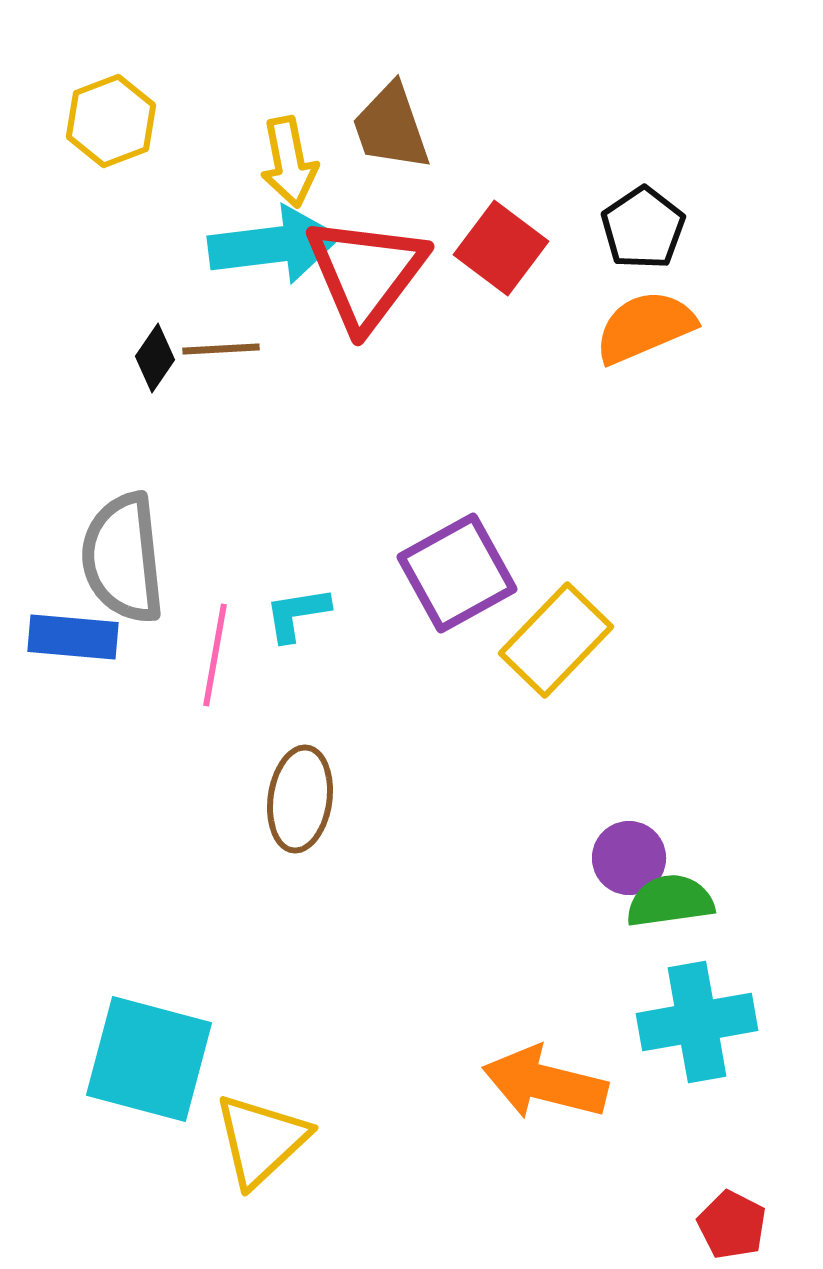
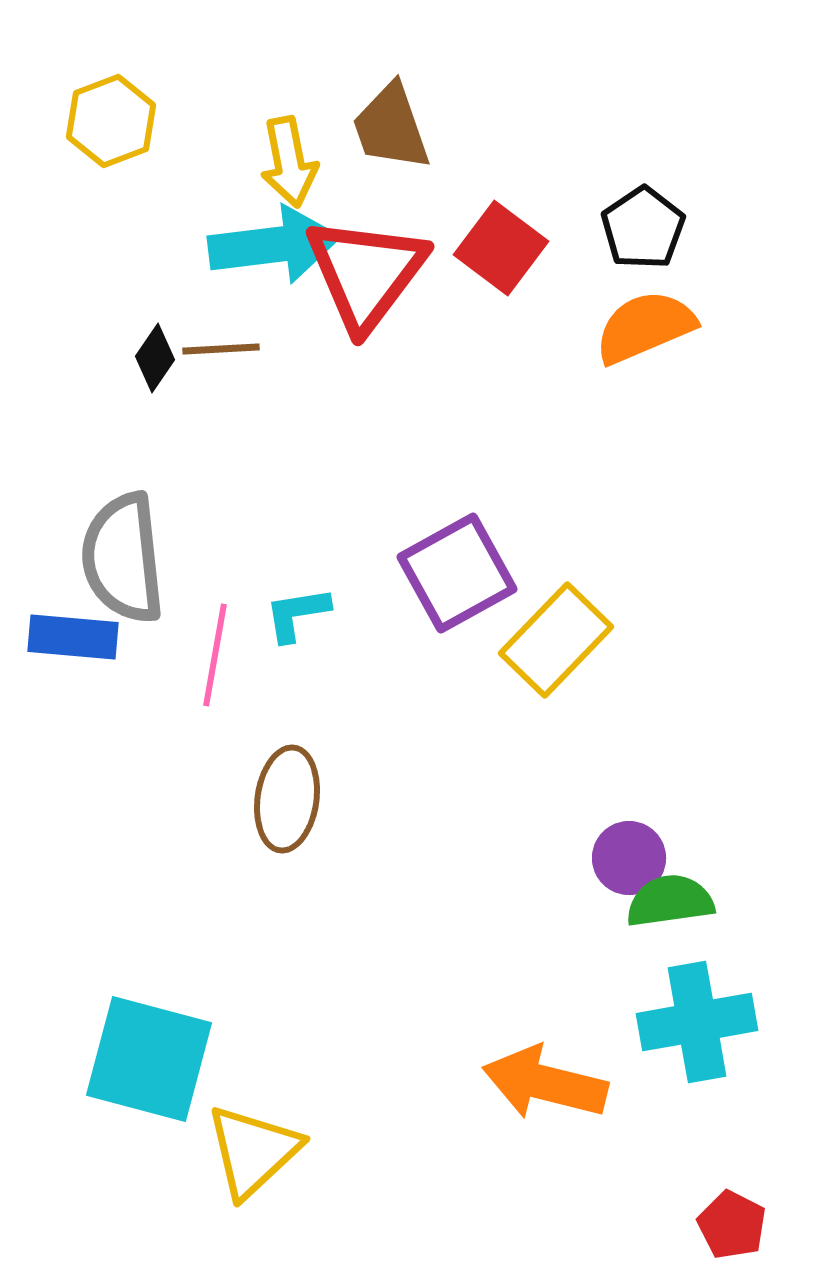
brown ellipse: moved 13 px left
yellow triangle: moved 8 px left, 11 px down
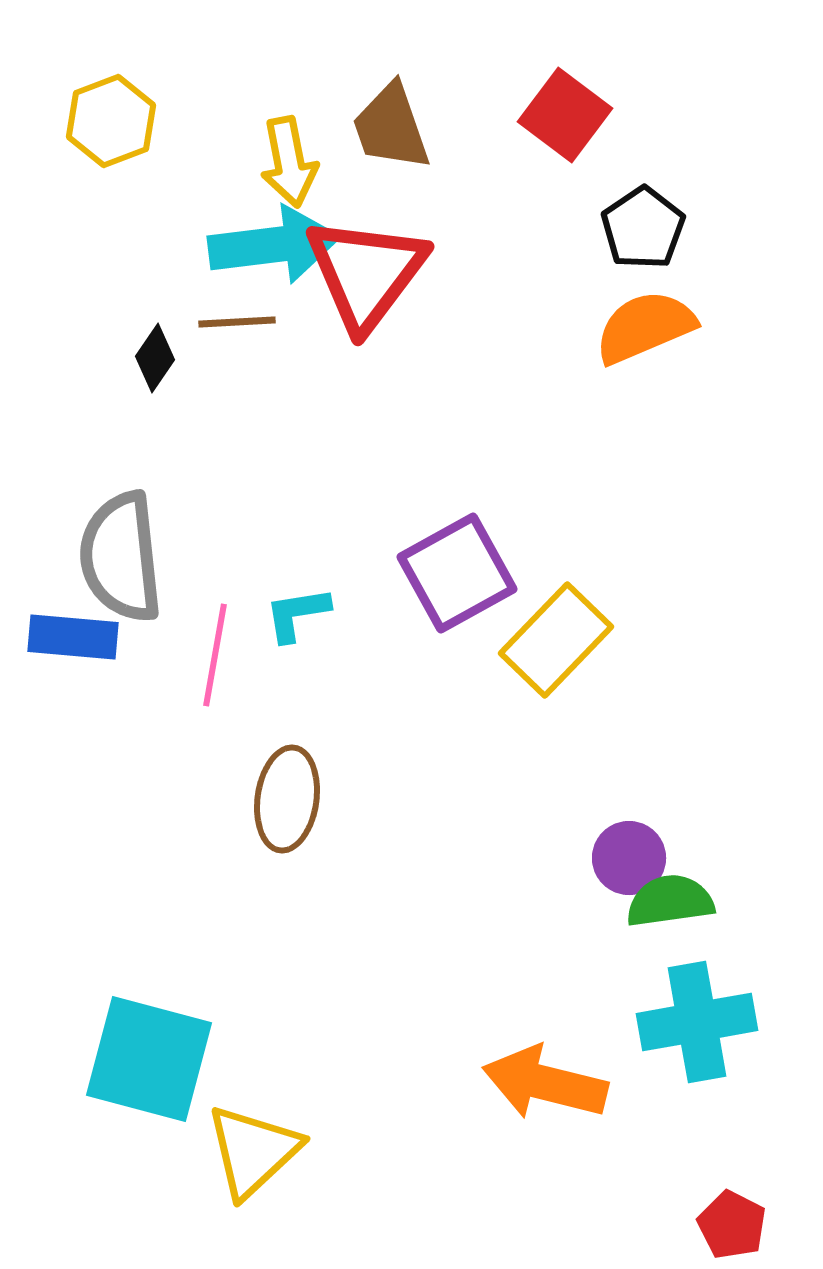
red square: moved 64 px right, 133 px up
brown line: moved 16 px right, 27 px up
gray semicircle: moved 2 px left, 1 px up
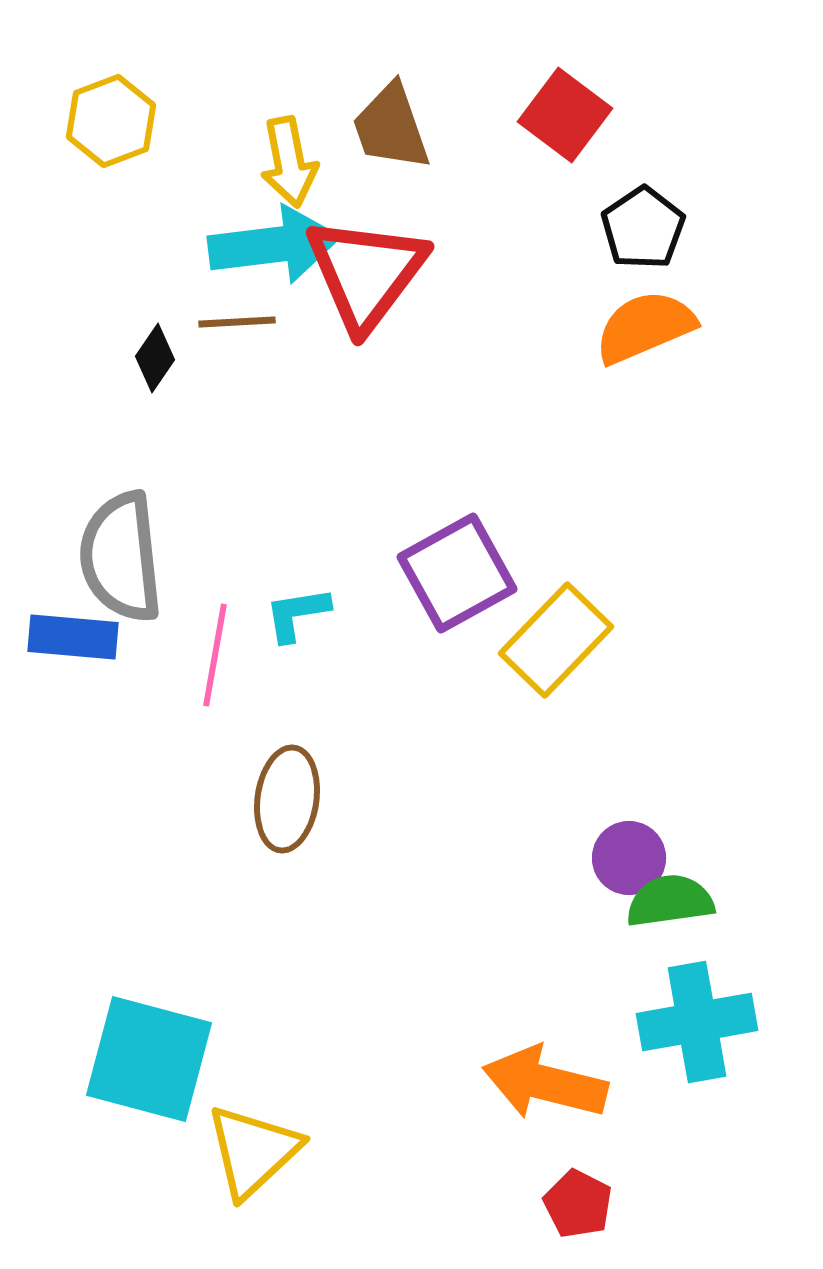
red pentagon: moved 154 px left, 21 px up
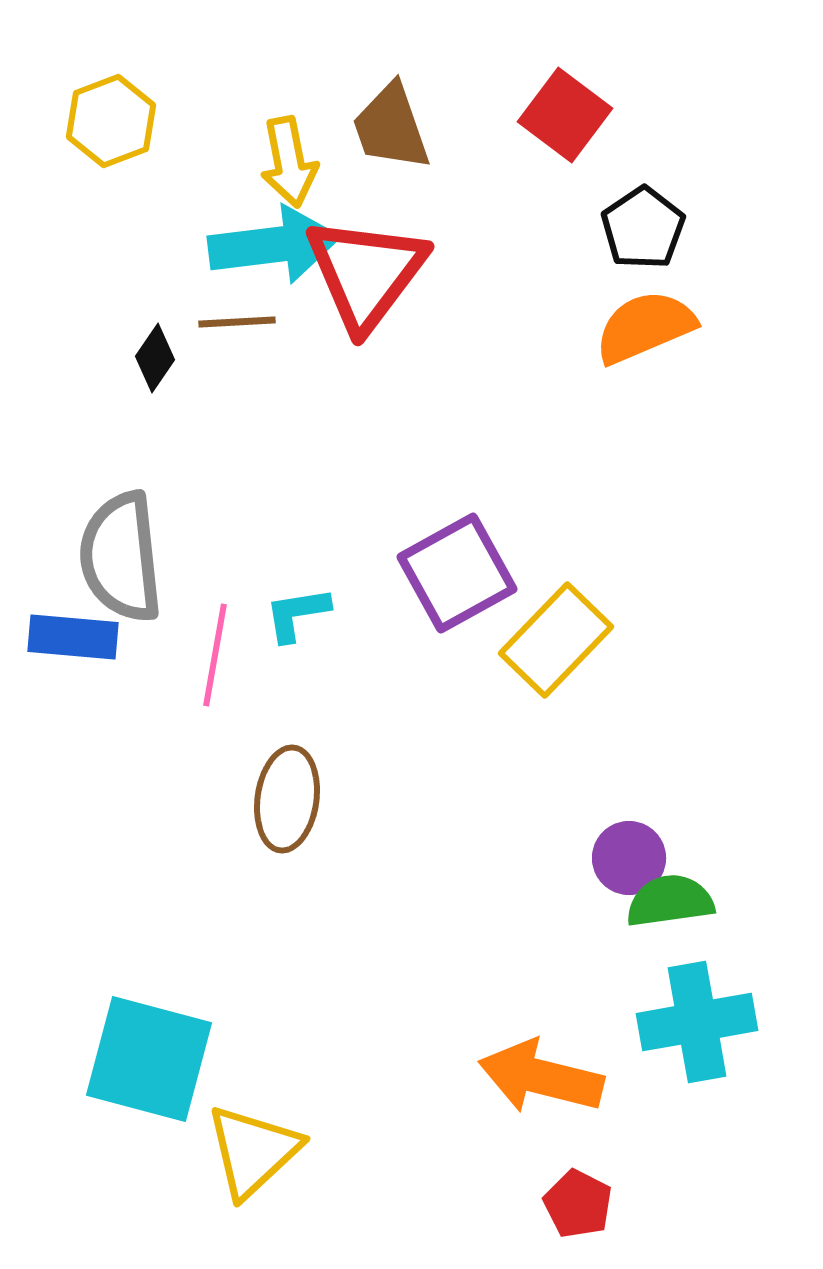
orange arrow: moved 4 px left, 6 px up
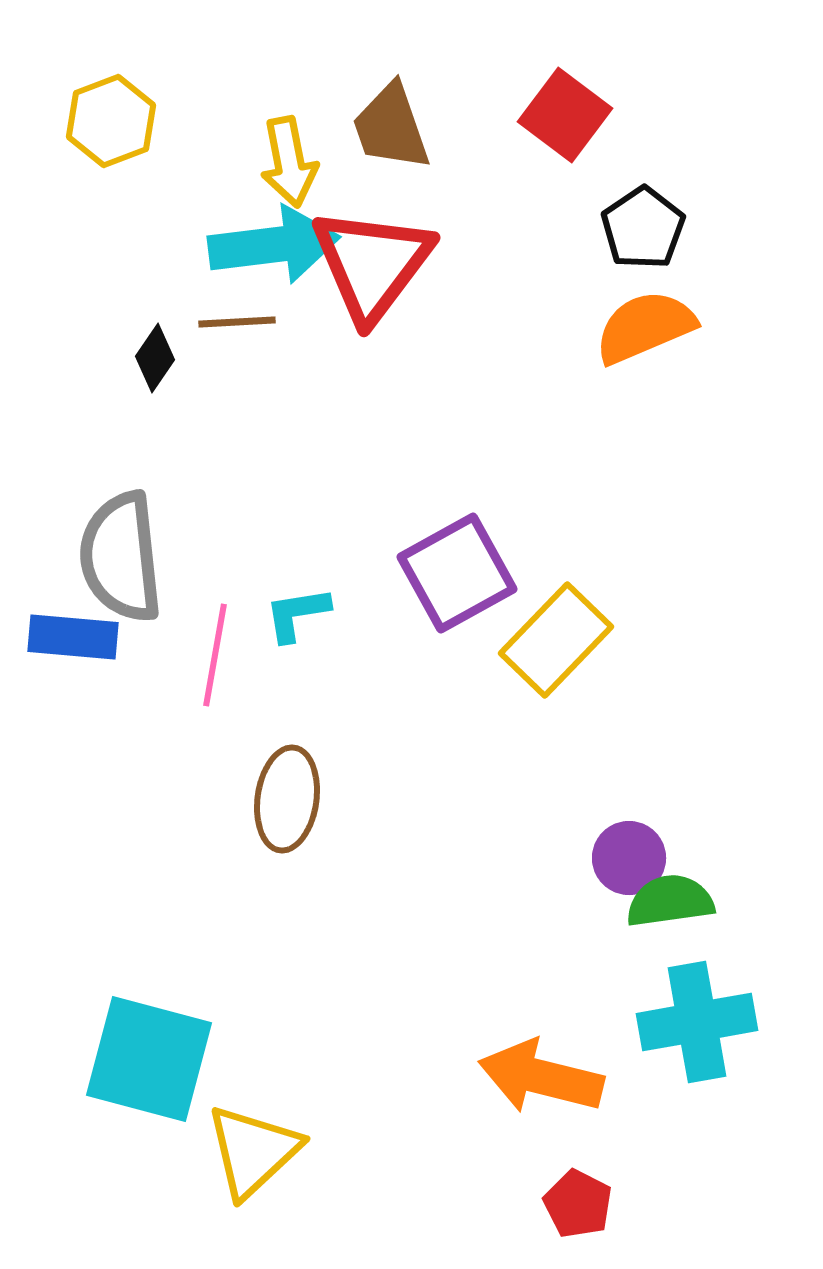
red triangle: moved 6 px right, 9 px up
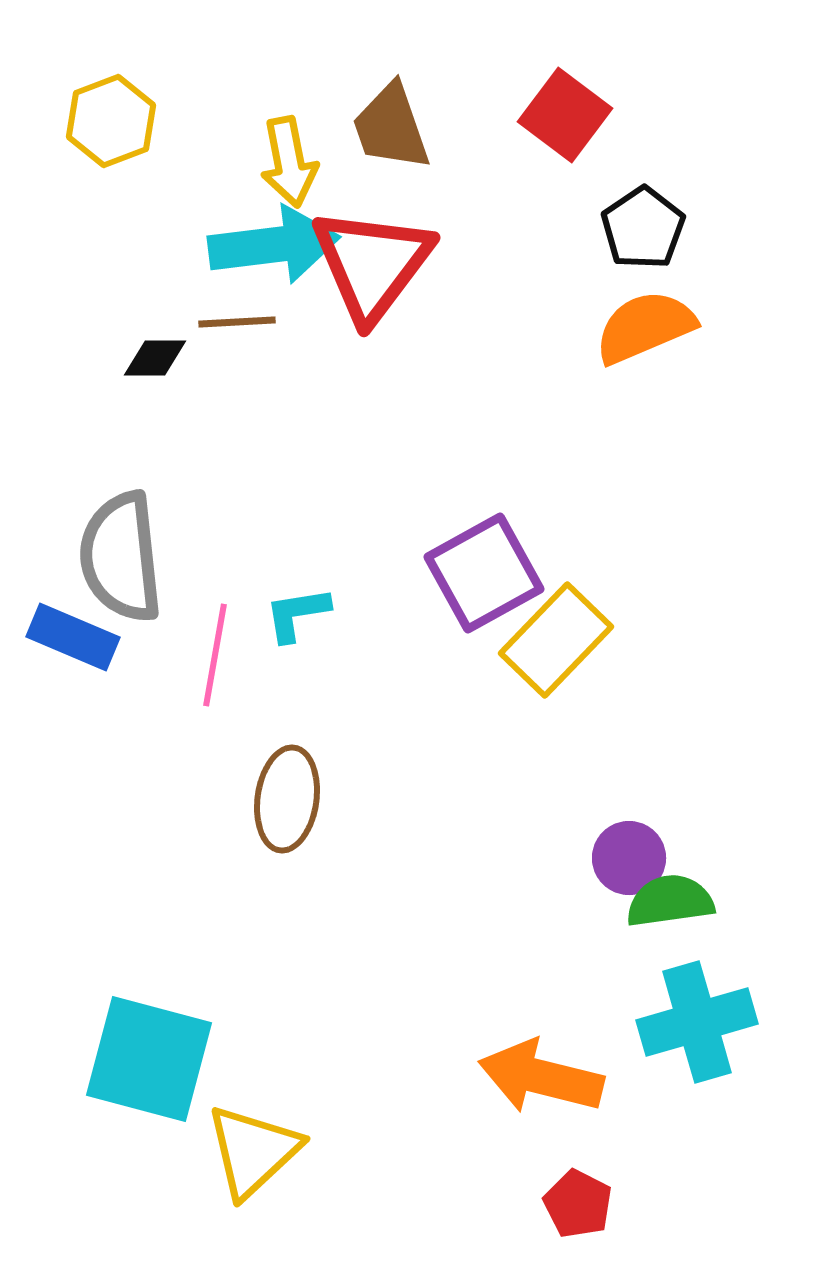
black diamond: rotated 56 degrees clockwise
purple square: moved 27 px right
blue rectangle: rotated 18 degrees clockwise
cyan cross: rotated 6 degrees counterclockwise
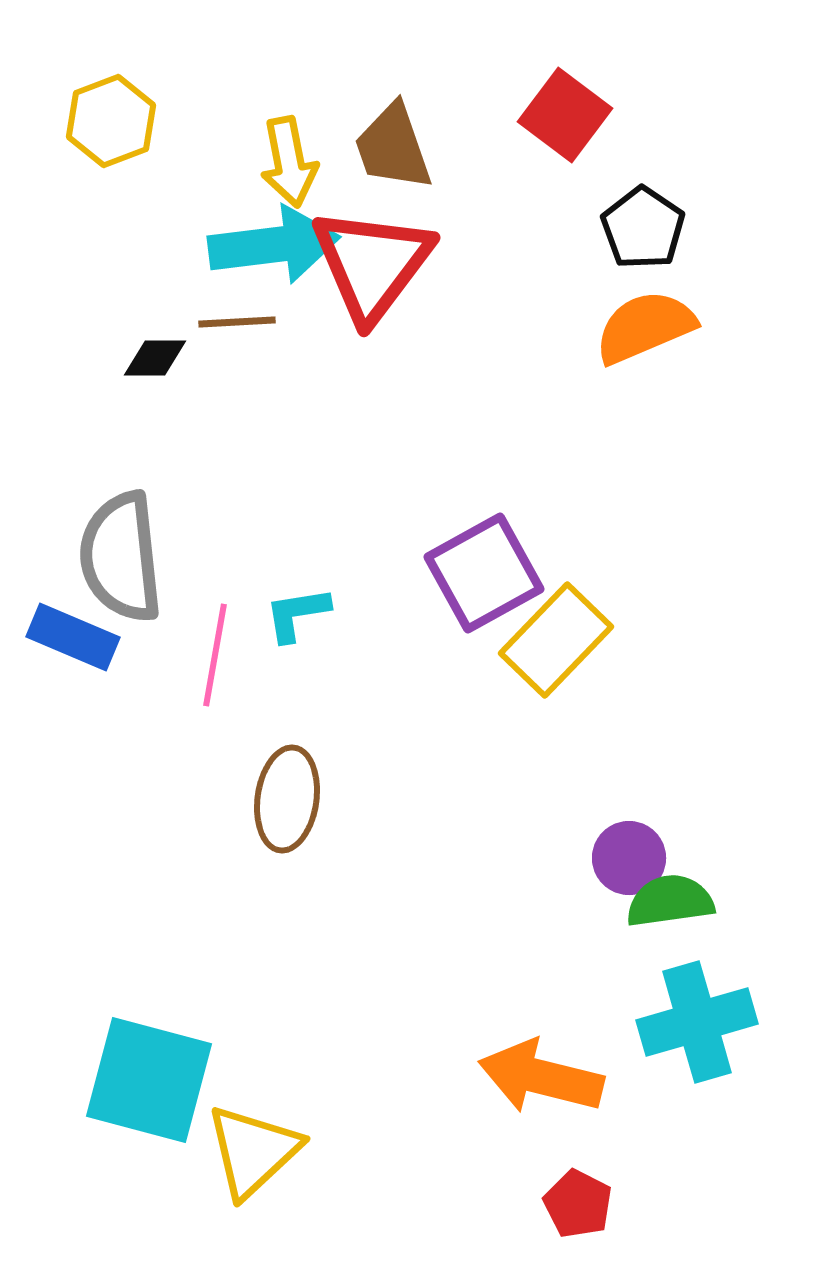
brown trapezoid: moved 2 px right, 20 px down
black pentagon: rotated 4 degrees counterclockwise
cyan square: moved 21 px down
